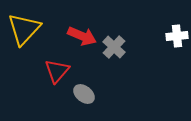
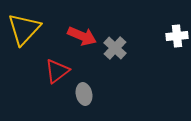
gray cross: moved 1 px right, 1 px down
red triangle: rotated 12 degrees clockwise
gray ellipse: rotated 40 degrees clockwise
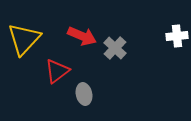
yellow triangle: moved 10 px down
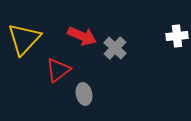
red triangle: moved 1 px right, 1 px up
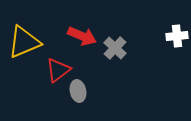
yellow triangle: moved 3 px down; rotated 24 degrees clockwise
gray ellipse: moved 6 px left, 3 px up
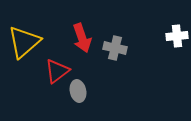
red arrow: moved 2 px down; rotated 48 degrees clockwise
yellow triangle: rotated 18 degrees counterclockwise
gray cross: rotated 30 degrees counterclockwise
red triangle: moved 1 px left, 1 px down
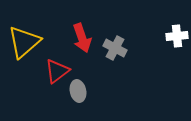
gray cross: rotated 15 degrees clockwise
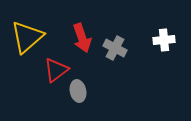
white cross: moved 13 px left, 4 px down
yellow triangle: moved 3 px right, 5 px up
red triangle: moved 1 px left, 1 px up
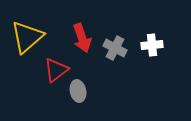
white cross: moved 12 px left, 5 px down
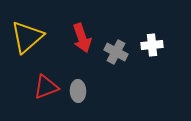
gray cross: moved 1 px right, 4 px down
red triangle: moved 10 px left, 17 px down; rotated 16 degrees clockwise
gray ellipse: rotated 10 degrees clockwise
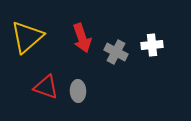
red triangle: rotated 40 degrees clockwise
